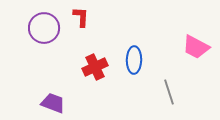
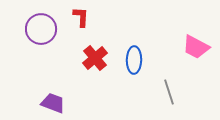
purple circle: moved 3 px left, 1 px down
red cross: moved 9 px up; rotated 15 degrees counterclockwise
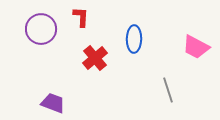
blue ellipse: moved 21 px up
gray line: moved 1 px left, 2 px up
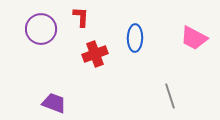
blue ellipse: moved 1 px right, 1 px up
pink trapezoid: moved 2 px left, 9 px up
red cross: moved 4 px up; rotated 20 degrees clockwise
gray line: moved 2 px right, 6 px down
purple trapezoid: moved 1 px right
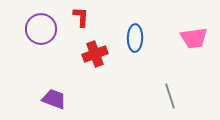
pink trapezoid: rotated 36 degrees counterclockwise
purple trapezoid: moved 4 px up
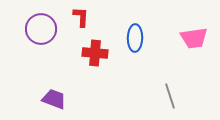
red cross: moved 1 px up; rotated 25 degrees clockwise
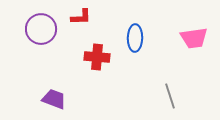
red L-shape: rotated 85 degrees clockwise
red cross: moved 2 px right, 4 px down
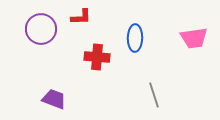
gray line: moved 16 px left, 1 px up
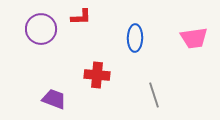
red cross: moved 18 px down
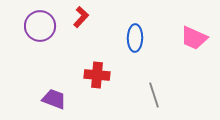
red L-shape: rotated 45 degrees counterclockwise
purple circle: moved 1 px left, 3 px up
pink trapezoid: rotated 32 degrees clockwise
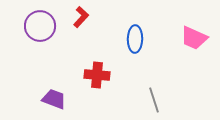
blue ellipse: moved 1 px down
gray line: moved 5 px down
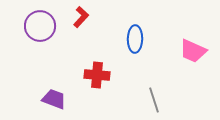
pink trapezoid: moved 1 px left, 13 px down
